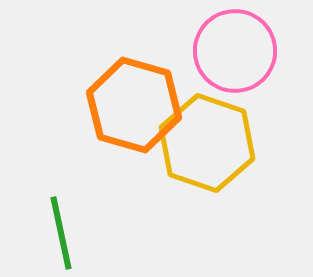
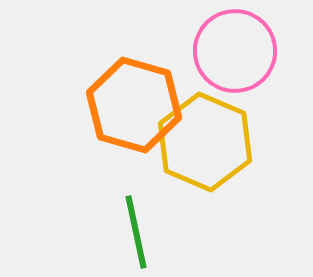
yellow hexagon: moved 2 px left, 1 px up; rotated 4 degrees clockwise
green line: moved 75 px right, 1 px up
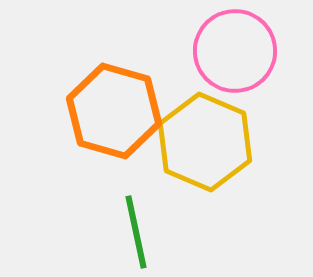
orange hexagon: moved 20 px left, 6 px down
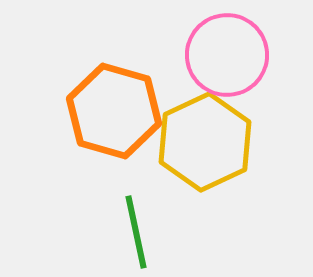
pink circle: moved 8 px left, 4 px down
yellow hexagon: rotated 12 degrees clockwise
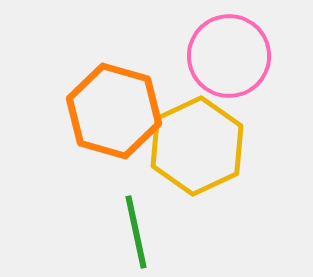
pink circle: moved 2 px right, 1 px down
yellow hexagon: moved 8 px left, 4 px down
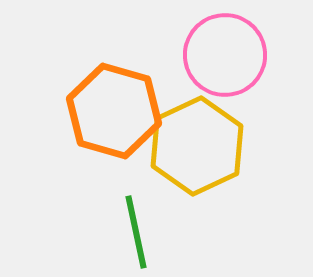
pink circle: moved 4 px left, 1 px up
